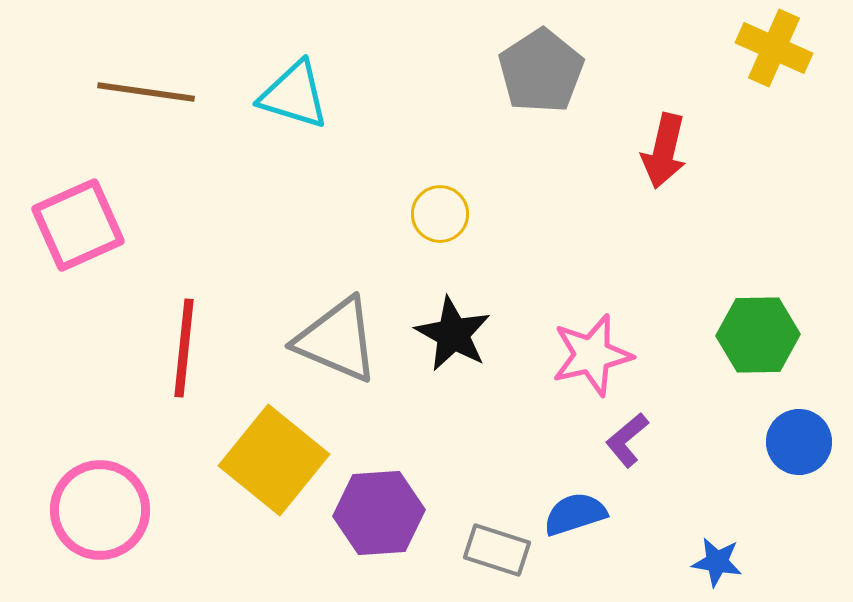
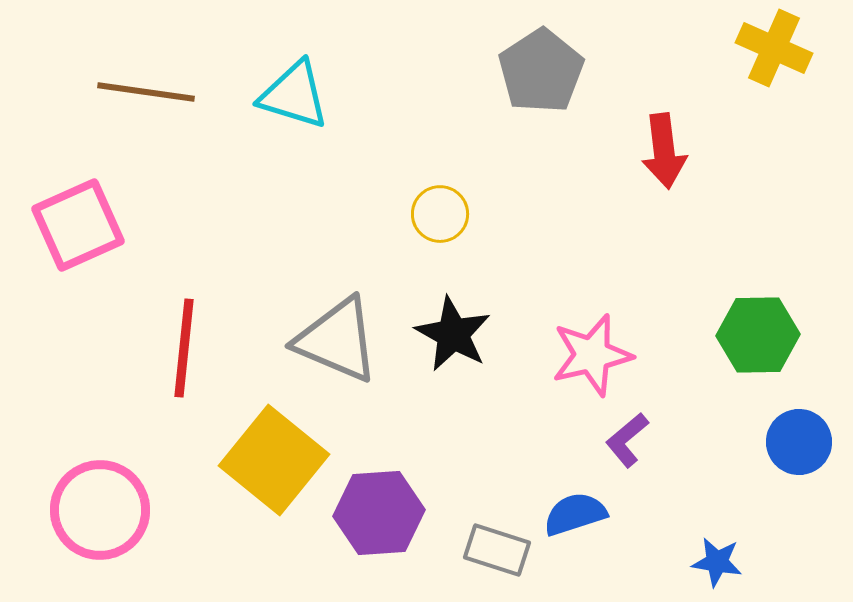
red arrow: rotated 20 degrees counterclockwise
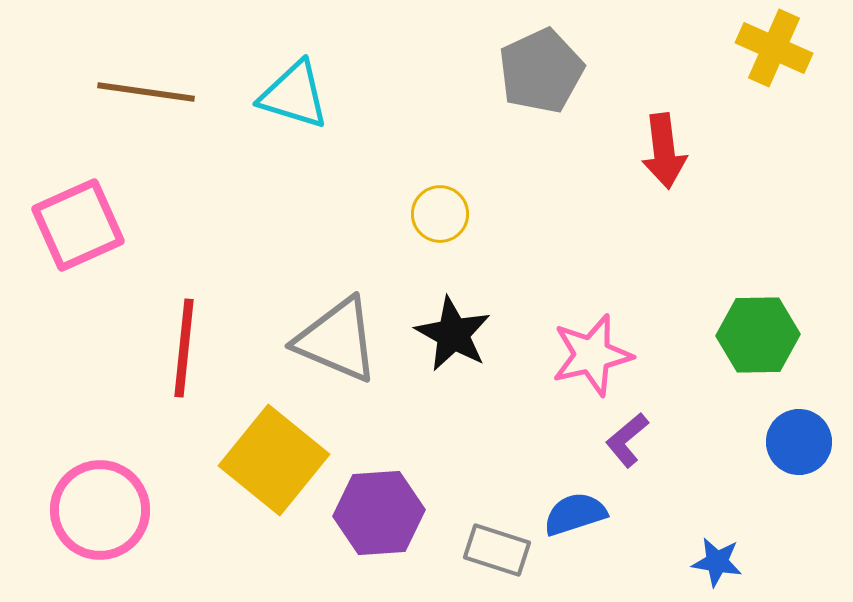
gray pentagon: rotated 8 degrees clockwise
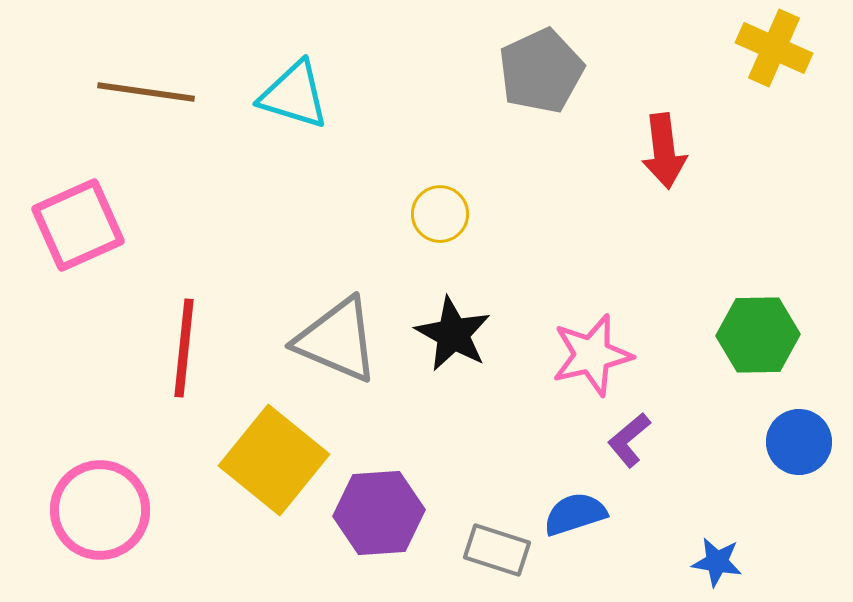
purple L-shape: moved 2 px right
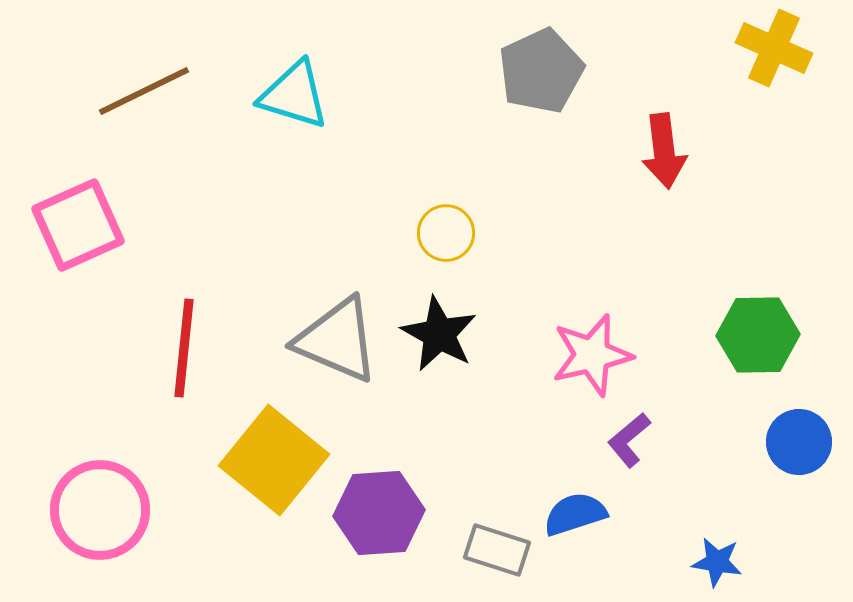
brown line: moved 2 px left, 1 px up; rotated 34 degrees counterclockwise
yellow circle: moved 6 px right, 19 px down
black star: moved 14 px left
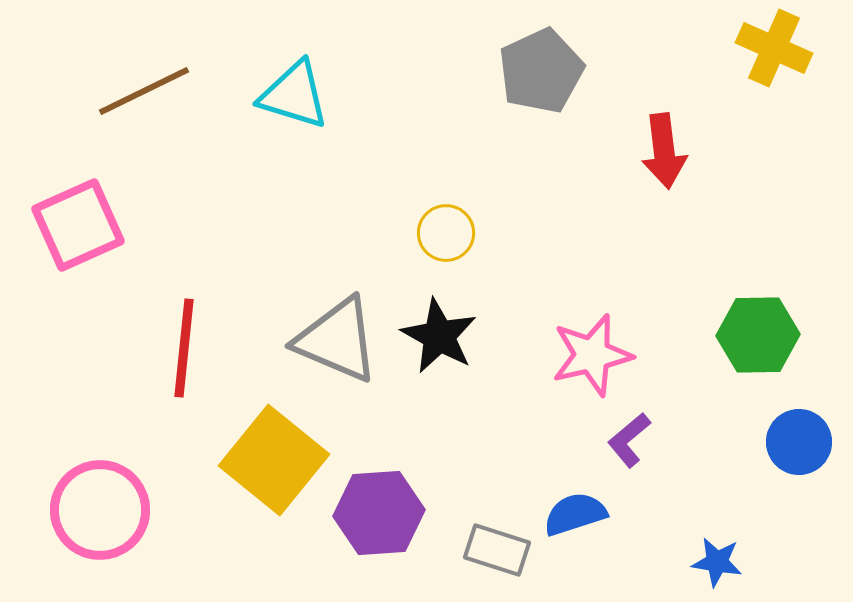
black star: moved 2 px down
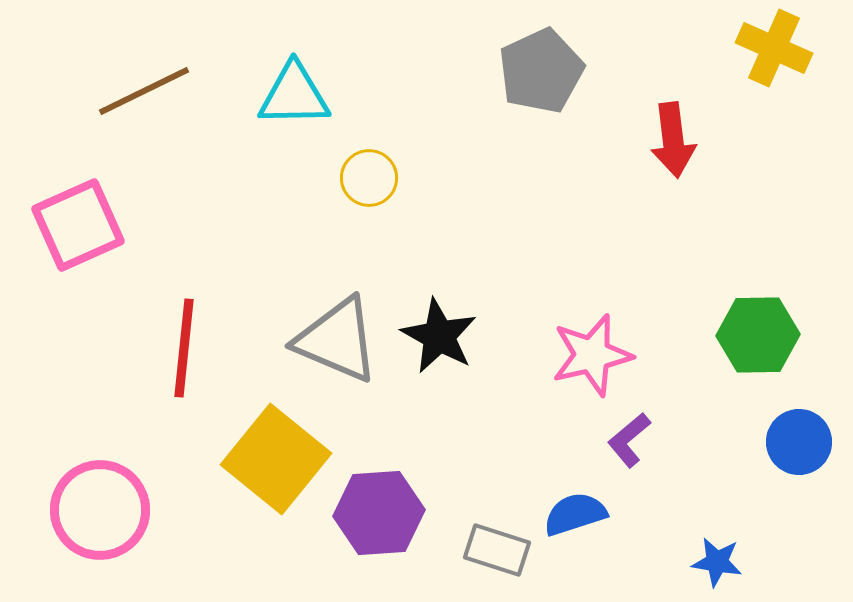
cyan triangle: rotated 18 degrees counterclockwise
red arrow: moved 9 px right, 11 px up
yellow circle: moved 77 px left, 55 px up
yellow square: moved 2 px right, 1 px up
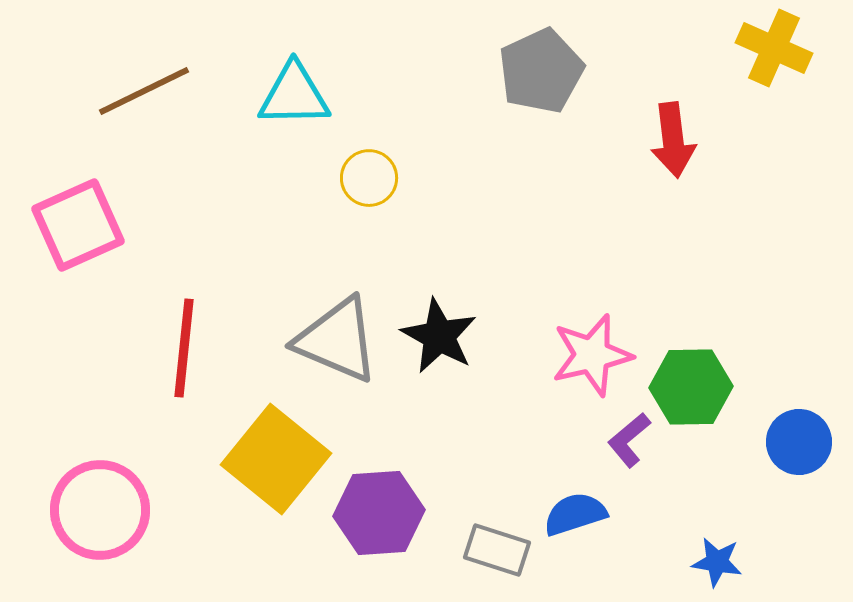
green hexagon: moved 67 px left, 52 px down
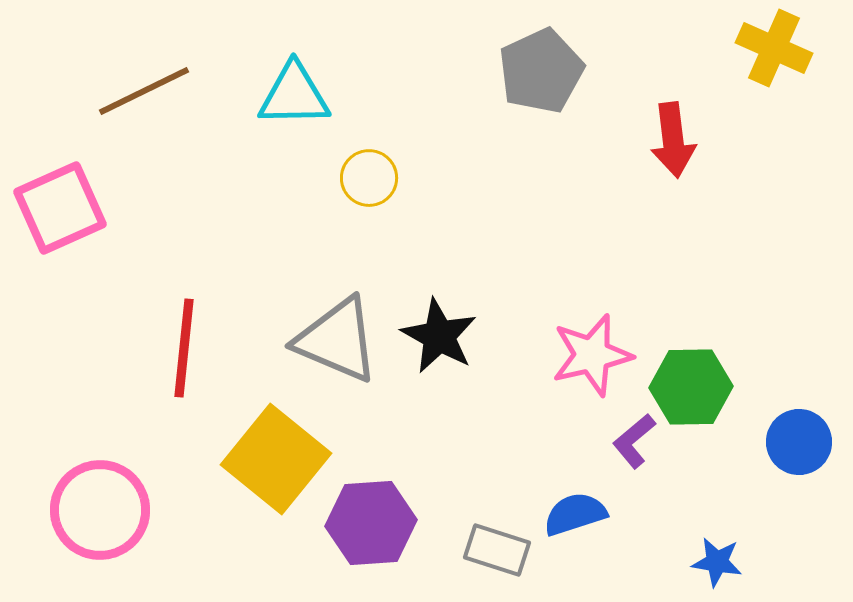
pink square: moved 18 px left, 17 px up
purple L-shape: moved 5 px right, 1 px down
purple hexagon: moved 8 px left, 10 px down
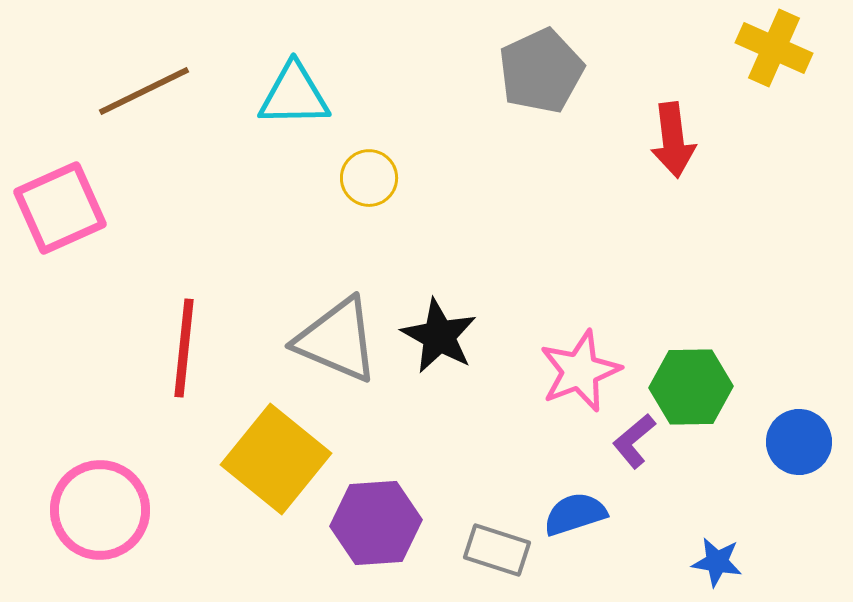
pink star: moved 12 px left, 16 px down; rotated 8 degrees counterclockwise
purple hexagon: moved 5 px right
